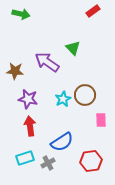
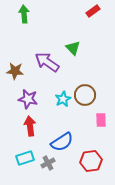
green arrow: moved 3 px right; rotated 108 degrees counterclockwise
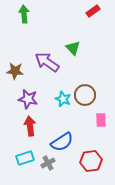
cyan star: rotated 21 degrees counterclockwise
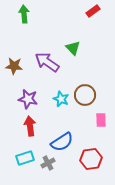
brown star: moved 1 px left, 5 px up
cyan star: moved 2 px left
red hexagon: moved 2 px up
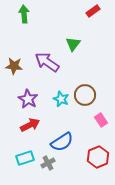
green triangle: moved 4 px up; rotated 21 degrees clockwise
purple star: rotated 18 degrees clockwise
pink rectangle: rotated 32 degrees counterclockwise
red arrow: moved 1 px up; rotated 72 degrees clockwise
red hexagon: moved 7 px right, 2 px up; rotated 15 degrees counterclockwise
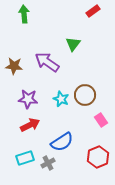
purple star: rotated 24 degrees counterclockwise
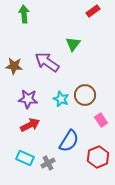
blue semicircle: moved 7 px right, 1 px up; rotated 25 degrees counterclockwise
cyan rectangle: rotated 42 degrees clockwise
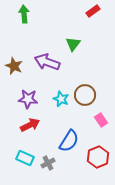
purple arrow: rotated 15 degrees counterclockwise
brown star: rotated 18 degrees clockwise
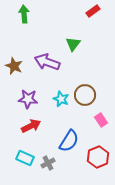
red arrow: moved 1 px right, 1 px down
